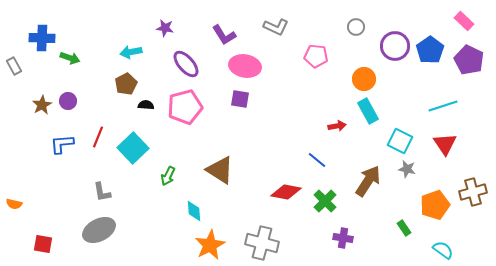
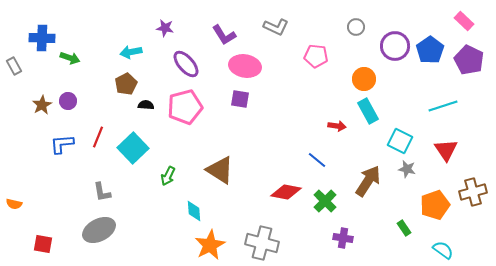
red arrow at (337, 126): rotated 18 degrees clockwise
red triangle at (445, 144): moved 1 px right, 6 px down
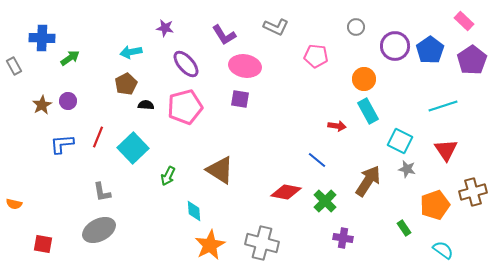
green arrow at (70, 58): rotated 54 degrees counterclockwise
purple pentagon at (469, 60): moved 3 px right; rotated 12 degrees clockwise
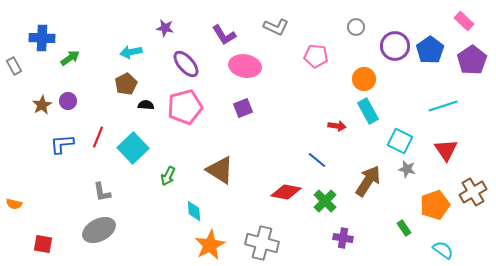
purple square at (240, 99): moved 3 px right, 9 px down; rotated 30 degrees counterclockwise
brown cross at (473, 192): rotated 16 degrees counterclockwise
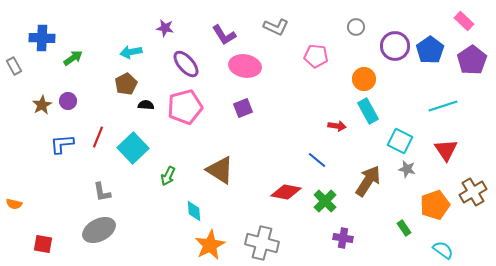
green arrow at (70, 58): moved 3 px right
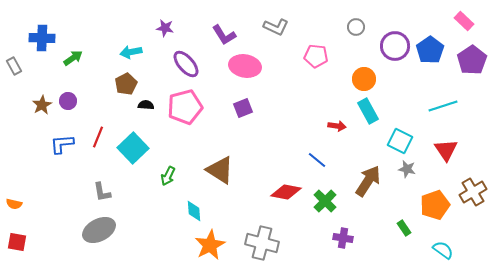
red square at (43, 244): moved 26 px left, 2 px up
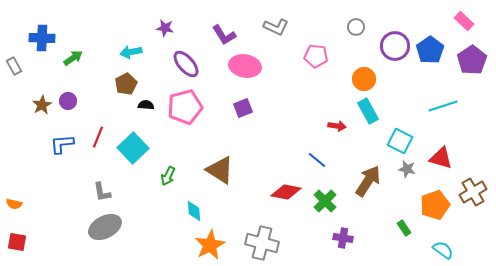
red triangle at (446, 150): moved 5 px left, 8 px down; rotated 40 degrees counterclockwise
gray ellipse at (99, 230): moved 6 px right, 3 px up
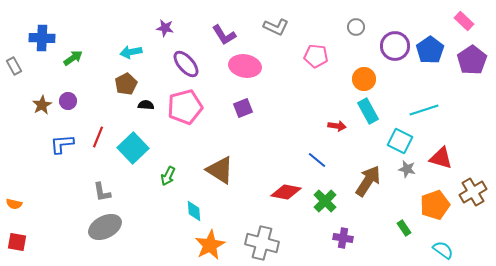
cyan line at (443, 106): moved 19 px left, 4 px down
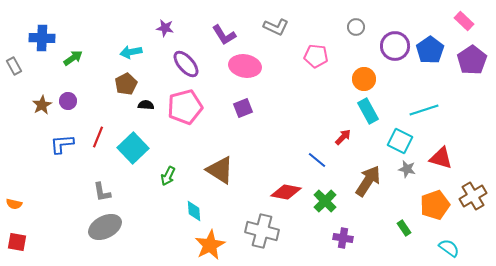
red arrow at (337, 126): moved 6 px right, 11 px down; rotated 54 degrees counterclockwise
brown cross at (473, 192): moved 4 px down
gray cross at (262, 243): moved 12 px up
cyan semicircle at (443, 250): moved 6 px right, 2 px up
